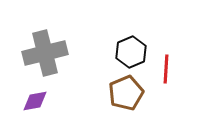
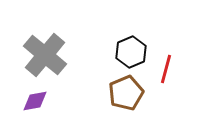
gray cross: moved 2 px down; rotated 36 degrees counterclockwise
red line: rotated 12 degrees clockwise
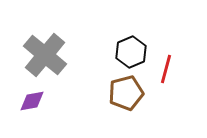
brown pentagon: rotated 8 degrees clockwise
purple diamond: moved 3 px left
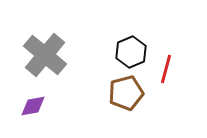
purple diamond: moved 1 px right, 5 px down
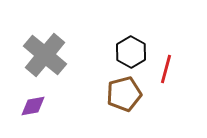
black hexagon: rotated 8 degrees counterclockwise
brown pentagon: moved 2 px left, 1 px down
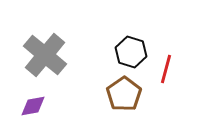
black hexagon: rotated 12 degrees counterclockwise
brown pentagon: rotated 20 degrees counterclockwise
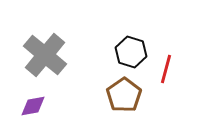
brown pentagon: moved 1 px down
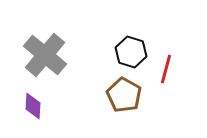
brown pentagon: rotated 8 degrees counterclockwise
purple diamond: rotated 76 degrees counterclockwise
